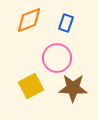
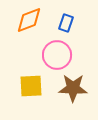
pink circle: moved 3 px up
yellow square: rotated 25 degrees clockwise
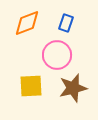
orange diamond: moved 2 px left, 3 px down
brown star: rotated 16 degrees counterclockwise
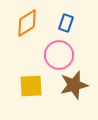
orange diamond: rotated 12 degrees counterclockwise
pink circle: moved 2 px right
brown star: moved 1 px right, 3 px up
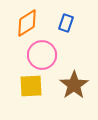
pink circle: moved 17 px left
brown star: rotated 20 degrees counterclockwise
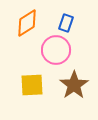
pink circle: moved 14 px right, 5 px up
yellow square: moved 1 px right, 1 px up
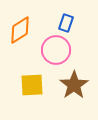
orange diamond: moved 7 px left, 7 px down
